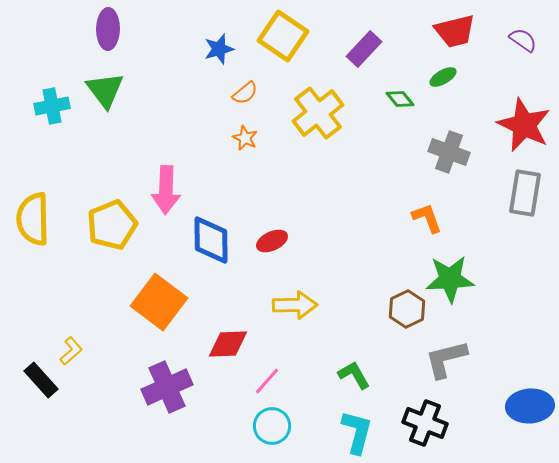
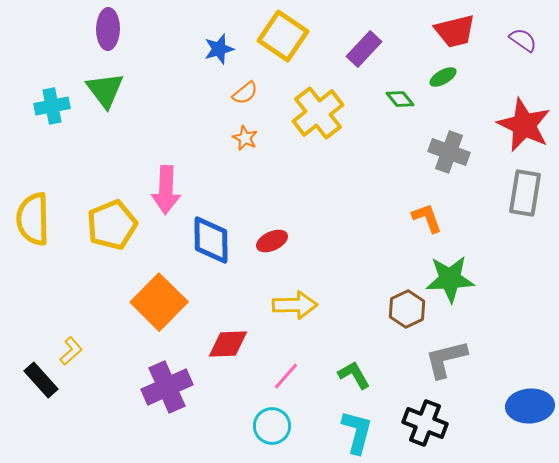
orange square: rotated 8 degrees clockwise
pink line: moved 19 px right, 5 px up
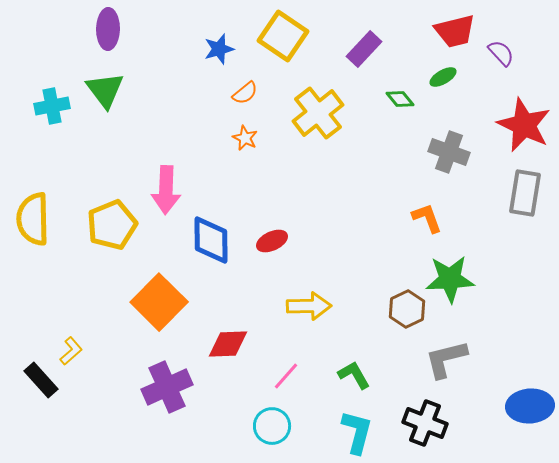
purple semicircle: moved 22 px left, 13 px down; rotated 12 degrees clockwise
yellow arrow: moved 14 px right, 1 px down
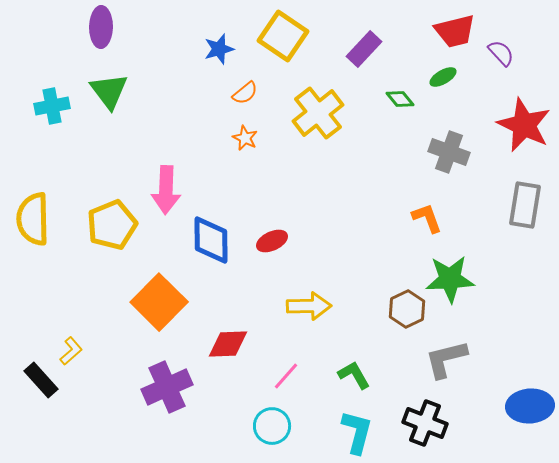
purple ellipse: moved 7 px left, 2 px up
green triangle: moved 4 px right, 1 px down
gray rectangle: moved 12 px down
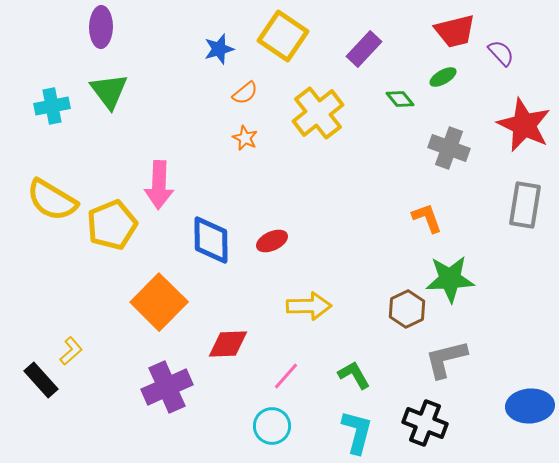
gray cross: moved 4 px up
pink arrow: moved 7 px left, 5 px up
yellow semicircle: moved 19 px right, 19 px up; rotated 58 degrees counterclockwise
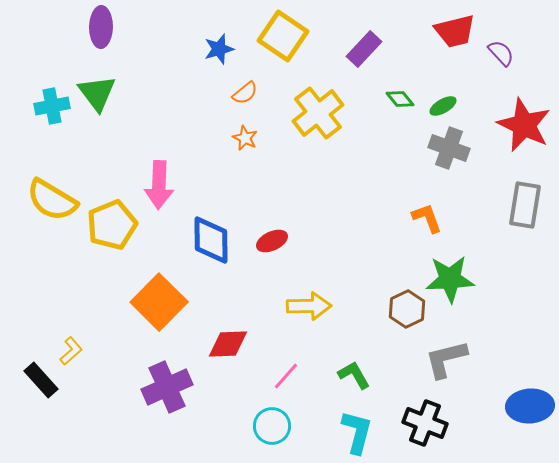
green ellipse: moved 29 px down
green triangle: moved 12 px left, 2 px down
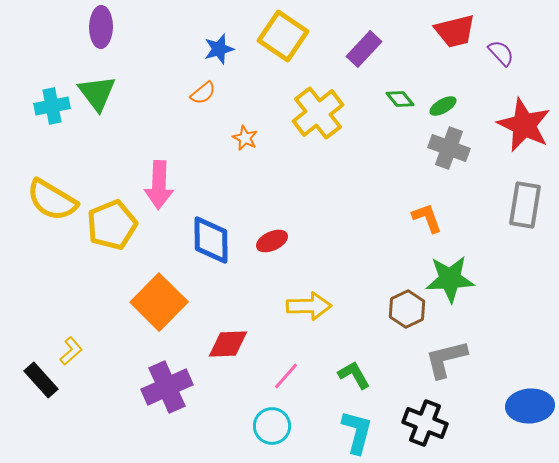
orange semicircle: moved 42 px left
